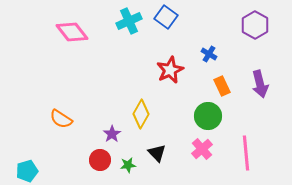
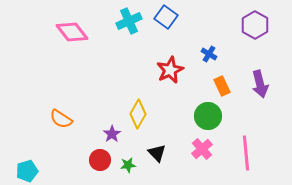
yellow diamond: moved 3 px left
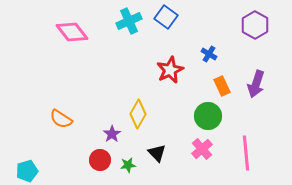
purple arrow: moved 4 px left; rotated 32 degrees clockwise
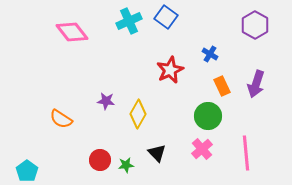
blue cross: moved 1 px right
purple star: moved 6 px left, 33 px up; rotated 30 degrees counterclockwise
green star: moved 2 px left
cyan pentagon: rotated 20 degrees counterclockwise
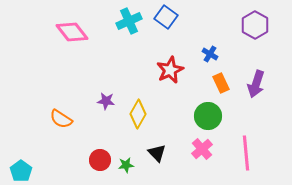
orange rectangle: moved 1 px left, 3 px up
cyan pentagon: moved 6 px left
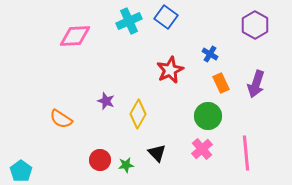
pink diamond: moved 3 px right, 4 px down; rotated 56 degrees counterclockwise
purple star: rotated 12 degrees clockwise
